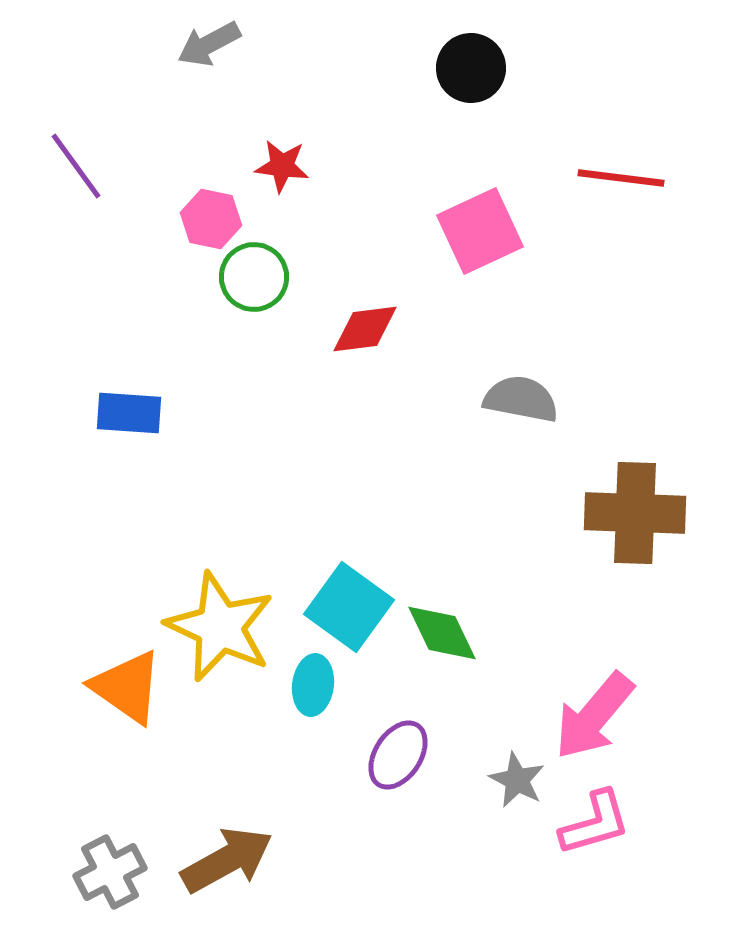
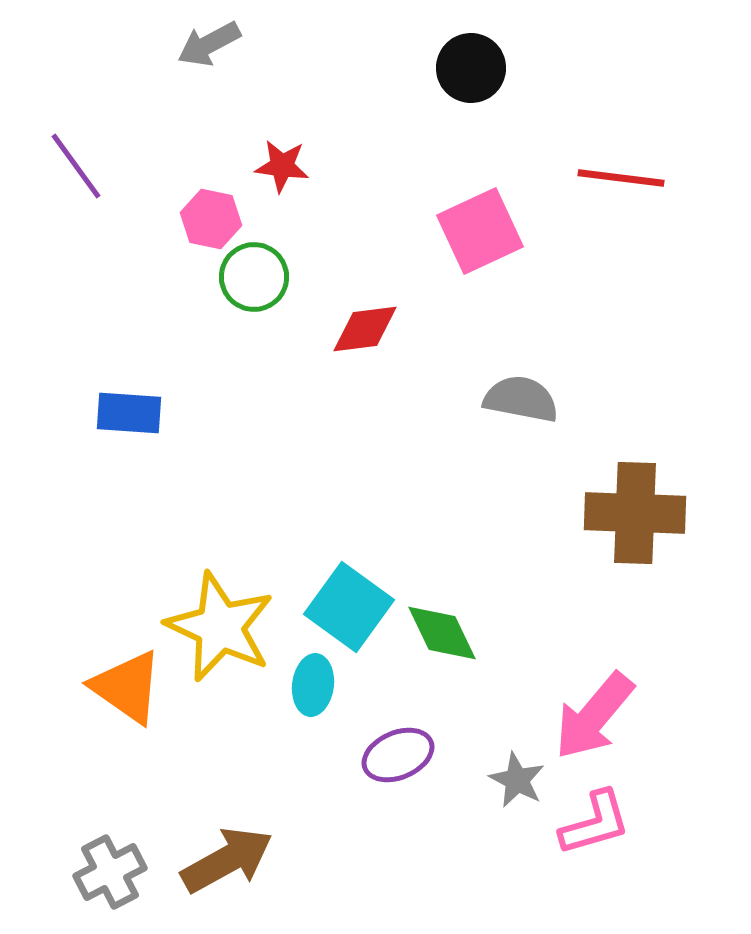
purple ellipse: rotated 34 degrees clockwise
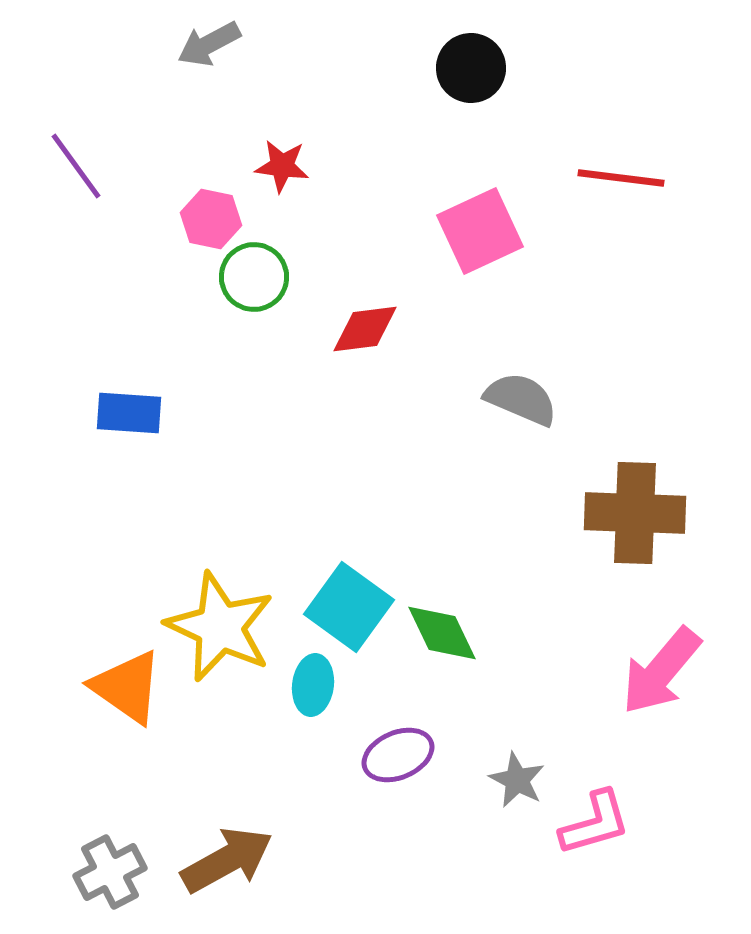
gray semicircle: rotated 12 degrees clockwise
pink arrow: moved 67 px right, 45 px up
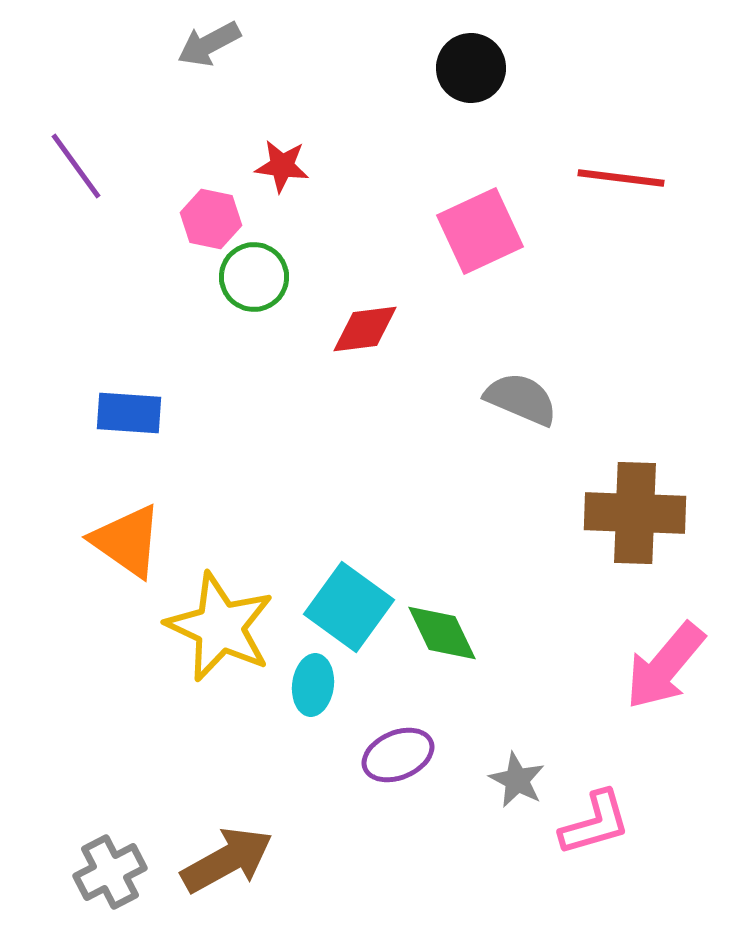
pink arrow: moved 4 px right, 5 px up
orange triangle: moved 146 px up
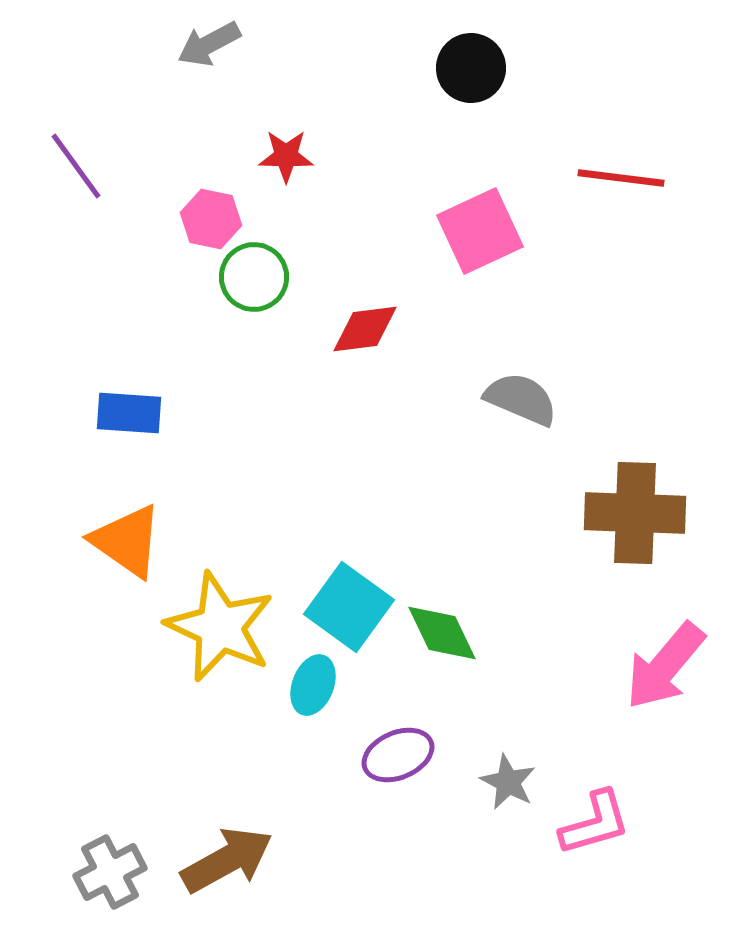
red star: moved 4 px right, 10 px up; rotated 6 degrees counterclockwise
cyan ellipse: rotated 14 degrees clockwise
gray star: moved 9 px left, 2 px down
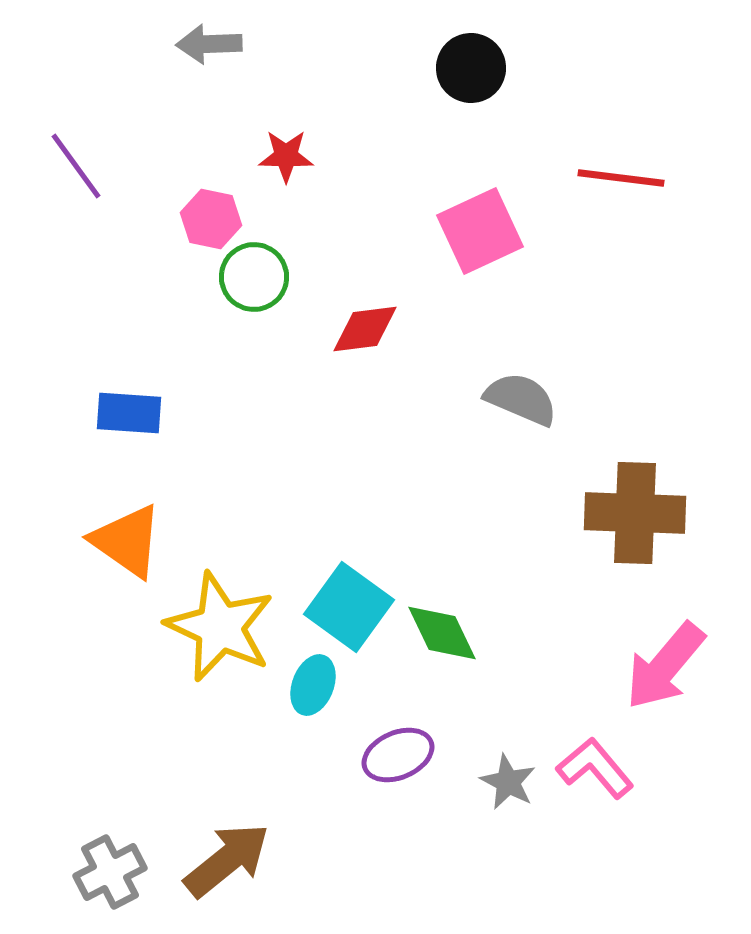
gray arrow: rotated 26 degrees clockwise
pink L-shape: moved 55 px up; rotated 114 degrees counterclockwise
brown arrow: rotated 10 degrees counterclockwise
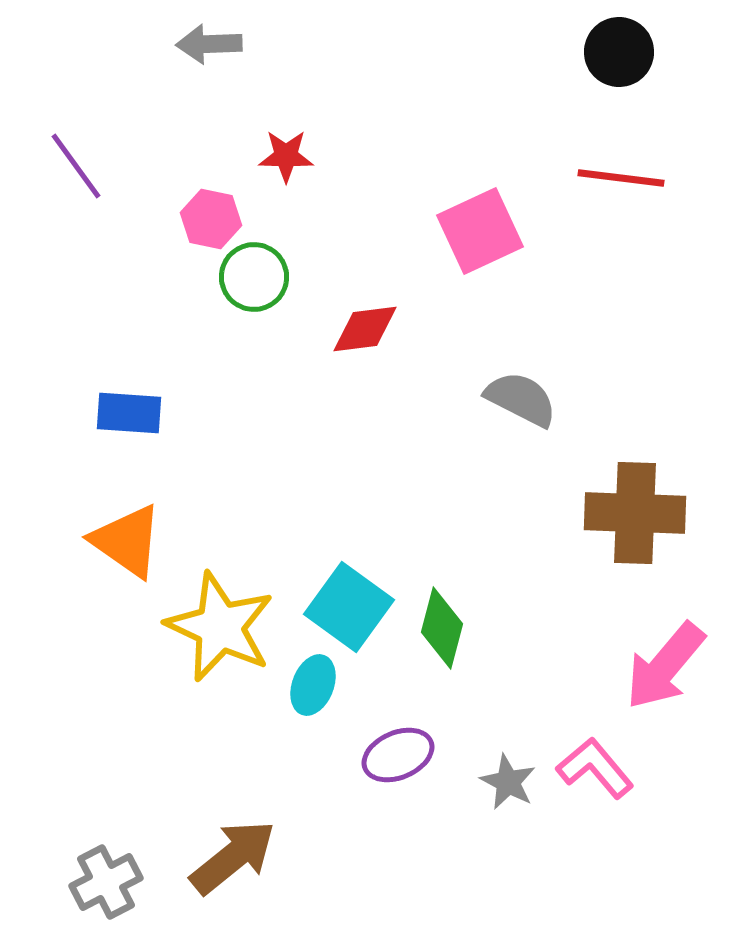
black circle: moved 148 px right, 16 px up
gray semicircle: rotated 4 degrees clockwise
green diamond: moved 5 px up; rotated 40 degrees clockwise
brown arrow: moved 6 px right, 3 px up
gray cross: moved 4 px left, 10 px down
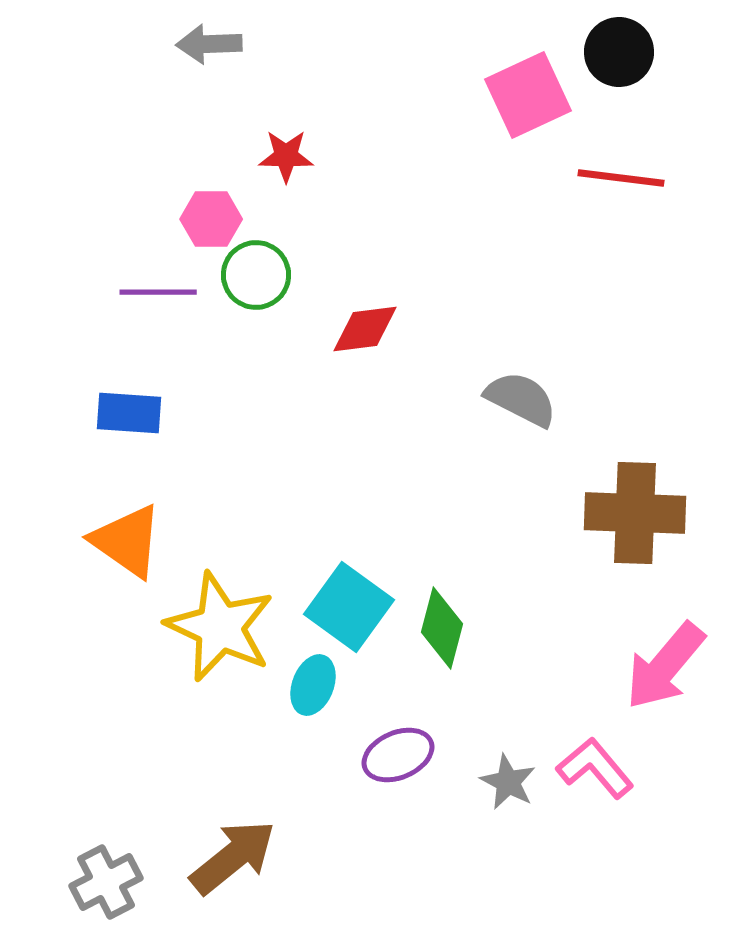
purple line: moved 82 px right, 126 px down; rotated 54 degrees counterclockwise
pink hexagon: rotated 12 degrees counterclockwise
pink square: moved 48 px right, 136 px up
green circle: moved 2 px right, 2 px up
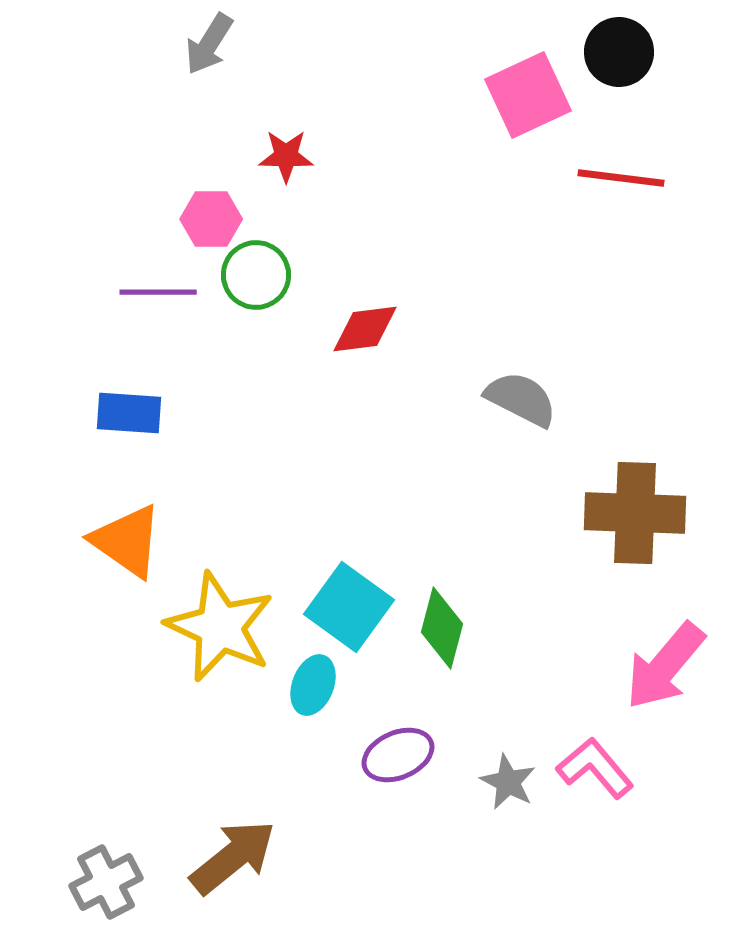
gray arrow: rotated 56 degrees counterclockwise
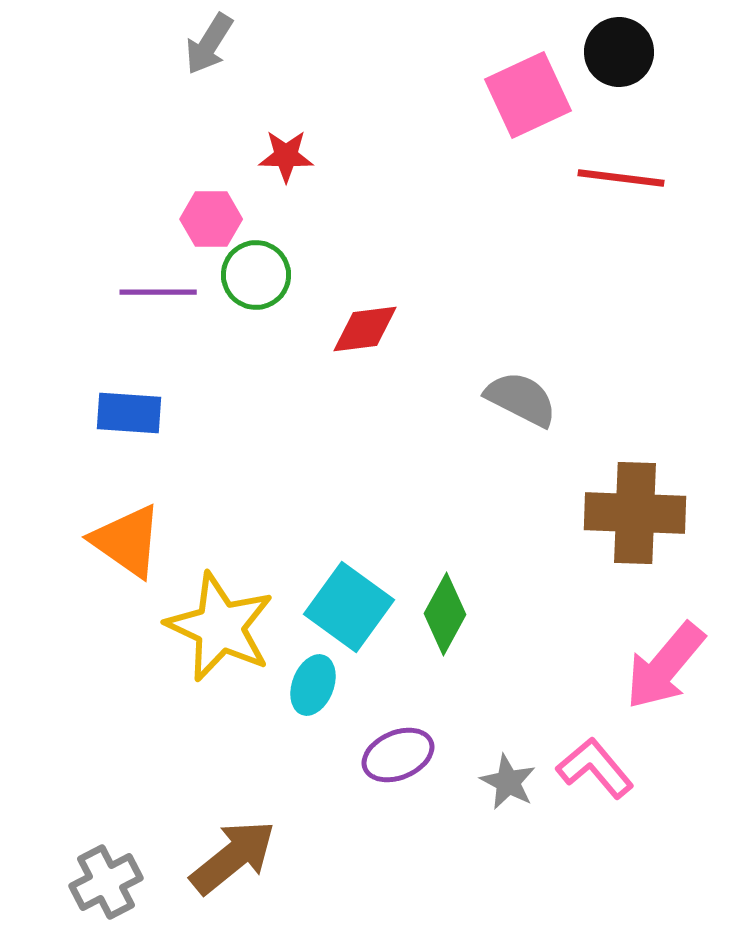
green diamond: moved 3 px right, 14 px up; rotated 14 degrees clockwise
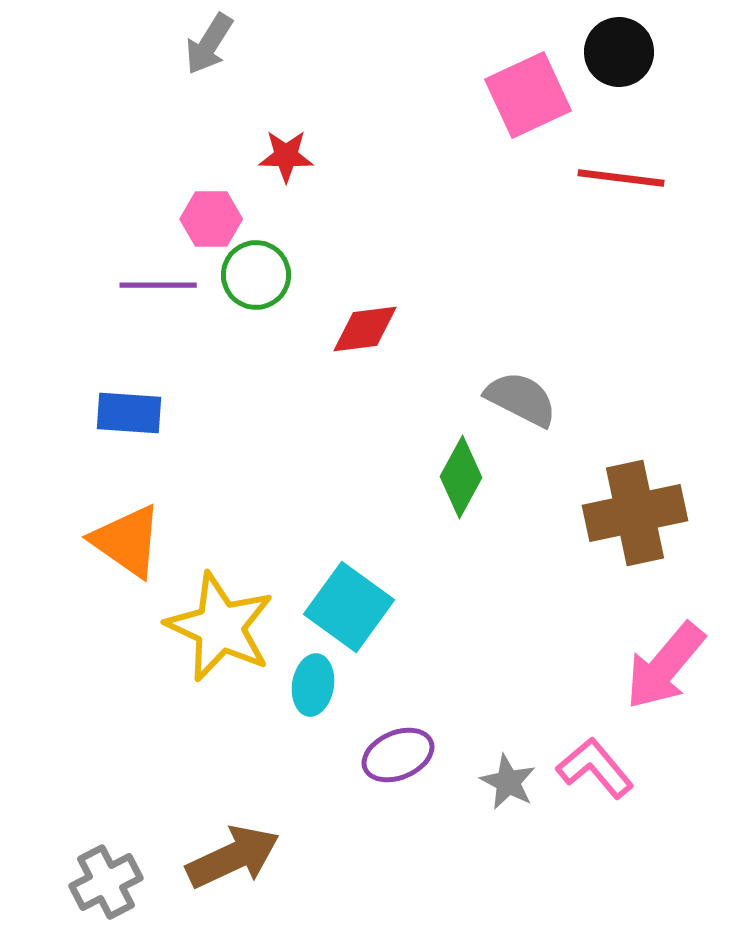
purple line: moved 7 px up
brown cross: rotated 14 degrees counterclockwise
green diamond: moved 16 px right, 137 px up
cyan ellipse: rotated 12 degrees counterclockwise
brown arrow: rotated 14 degrees clockwise
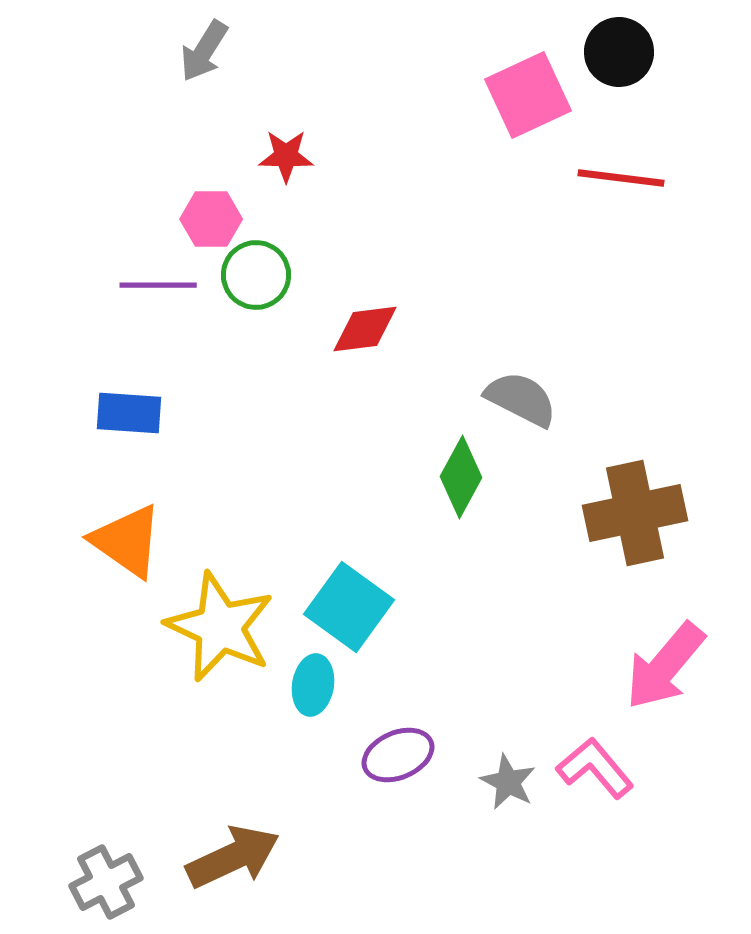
gray arrow: moved 5 px left, 7 px down
